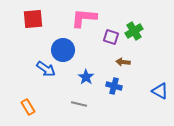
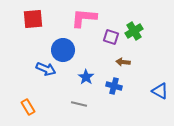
blue arrow: rotated 12 degrees counterclockwise
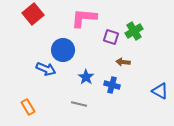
red square: moved 5 px up; rotated 35 degrees counterclockwise
blue cross: moved 2 px left, 1 px up
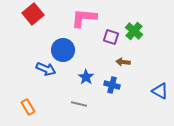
green cross: rotated 18 degrees counterclockwise
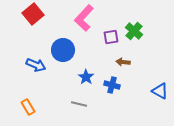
pink L-shape: rotated 52 degrees counterclockwise
purple square: rotated 28 degrees counterclockwise
blue arrow: moved 10 px left, 4 px up
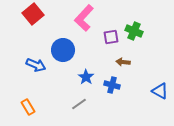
green cross: rotated 18 degrees counterclockwise
gray line: rotated 49 degrees counterclockwise
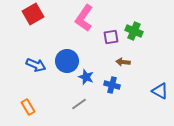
red square: rotated 10 degrees clockwise
pink L-shape: rotated 8 degrees counterclockwise
blue circle: moved 4 px right, 11 px down
blue star: rotated 14 degrees counterclockwise
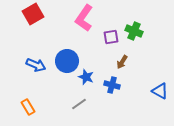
brown arrow: moved 1 px left; rotated 64 degrees counterclockwise
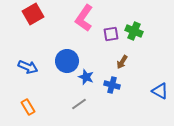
purple square: moved 3 px up
blue arrow: moved 8 px left, 2 px down
